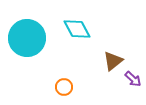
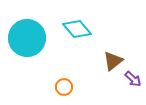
cyan diamond: rotated 12 degrees counterclockwise
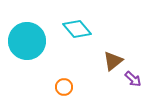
cyan circle: moved 3 px down
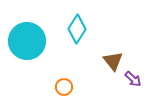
cyan diamond: rotated 72 degrees clockwise
brown triangle: rotated 30 degrees counterclockwise
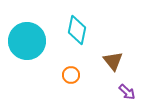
cyan diamond: moved 1 px down; rotated 20 degrees counterclockwise
purple arrow: moved 6 px left, 13 px down
orange circle: moved 7 px right, 12 px up
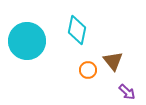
orange circle: moved 17 px right, 5 px up
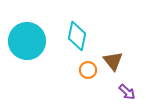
cyan diamond: moved 6 px down
